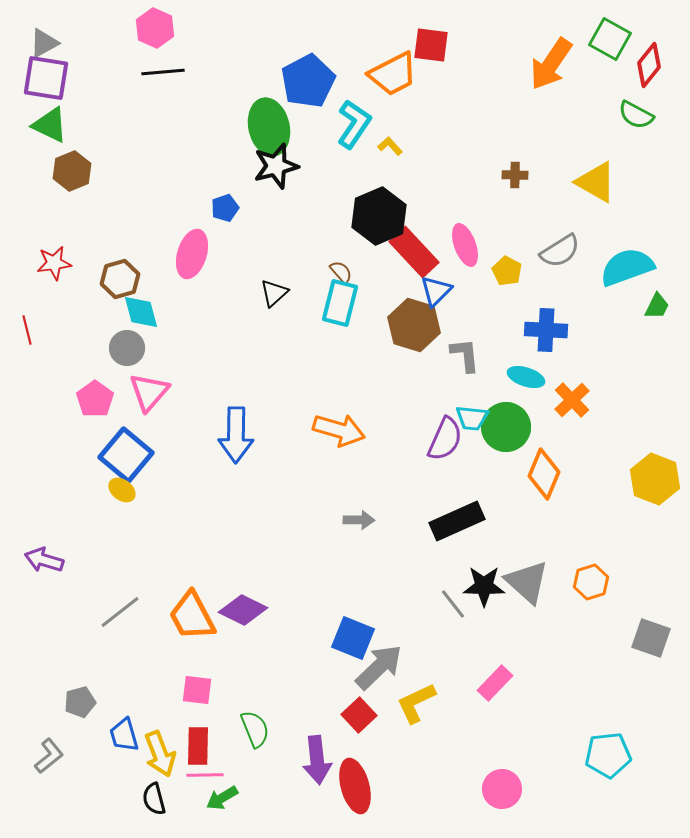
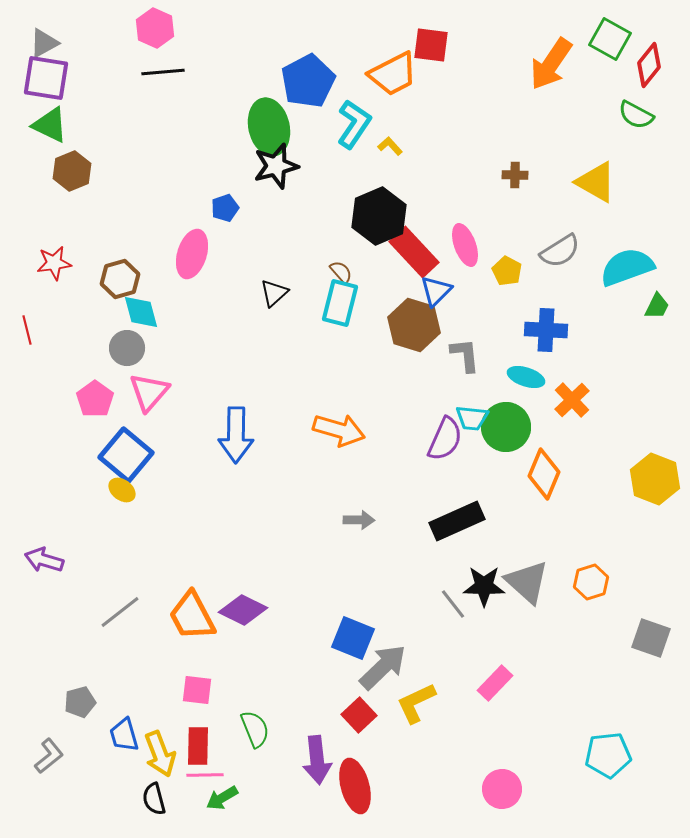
gray arrow at (379, 667): moved 4 px right
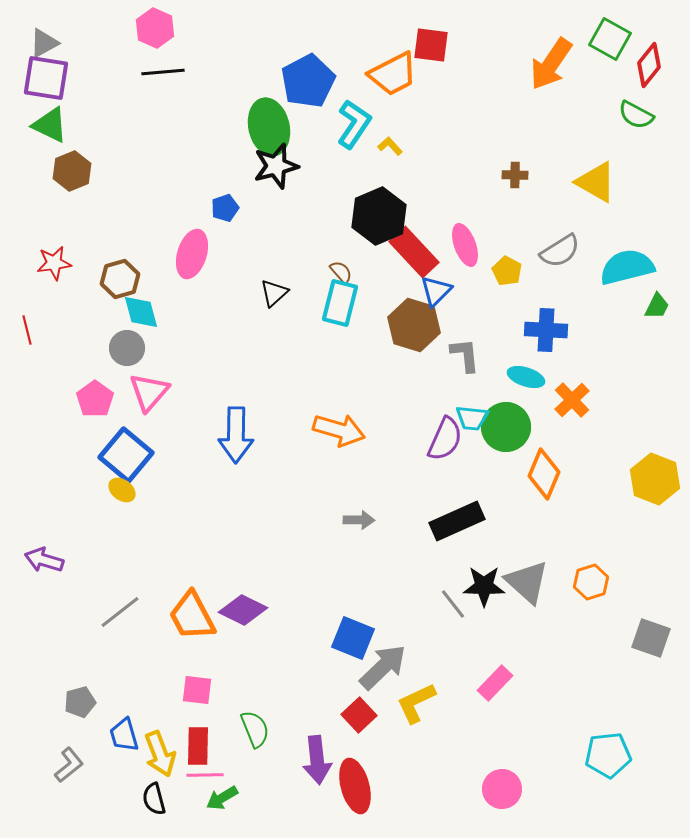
cyan semicircle at (627, 267): rotated 6 degrees clockwise
gray L-shape at (49, 756): moved 20 px right, 9 px down
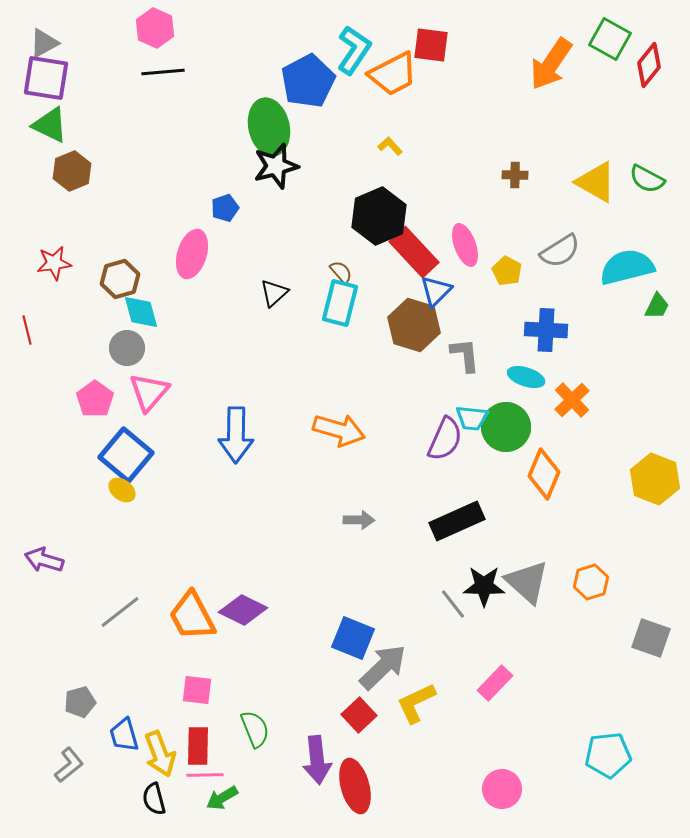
green semicircle at (636, 115): moved 11 px right, 64 px down
cyan L-shape at (354, 124): moved 74 px up
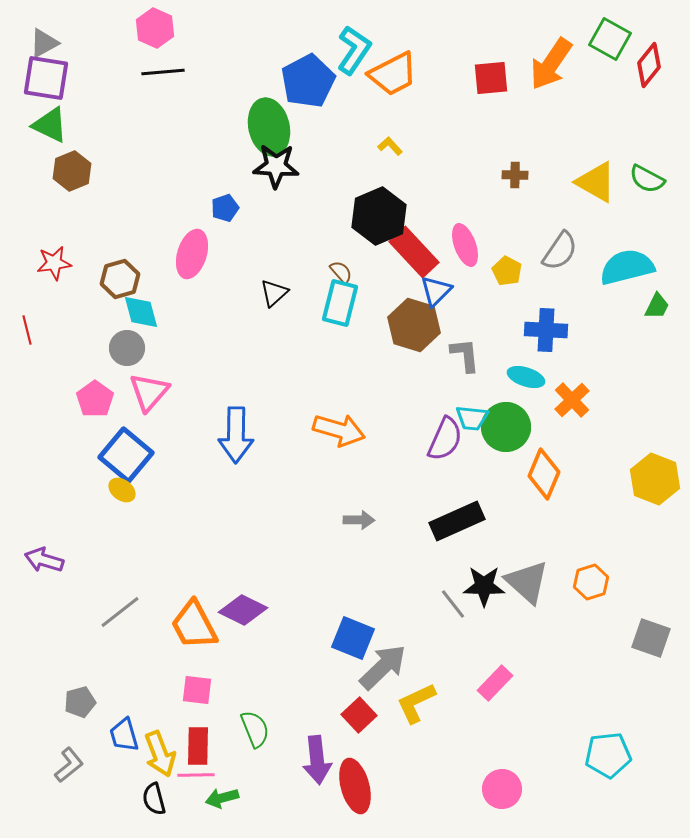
red square at (431, 45): moved 60 px right, 33 px down; rotated 12 degrees counterclockwise
black star at (276, 166): rotated 18 degrees clockwise
gray semicircle at (560, 251): rotated 24 degrees counterclockwise
orange trapezoid at (192, 616): moved 2 px right, 9 px down
pink line at (205, 775): moved 9 px left
green arrow at (222, 798): rotated 16 degrees clockwise
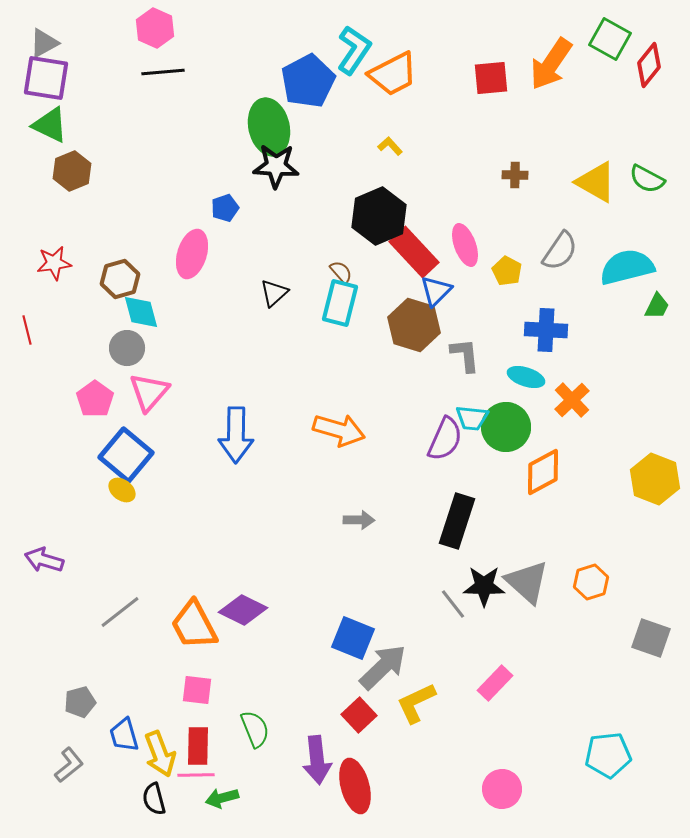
orange diamond at (544, 474): moved 1 px left, 2 px up; rotated 39 degrees clockwise
black rectangle at (457, 521): rotated 48 degrees counterclockwise
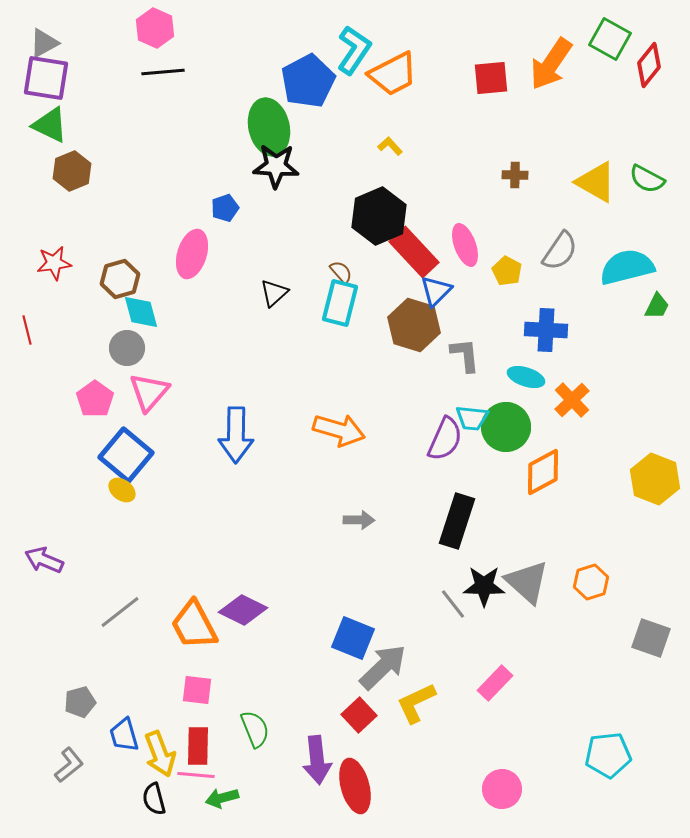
purple arrow at (44, 560): rotated 6 degrees clockwise
pink line at (196, 775): rotated 6 degrees clockwise
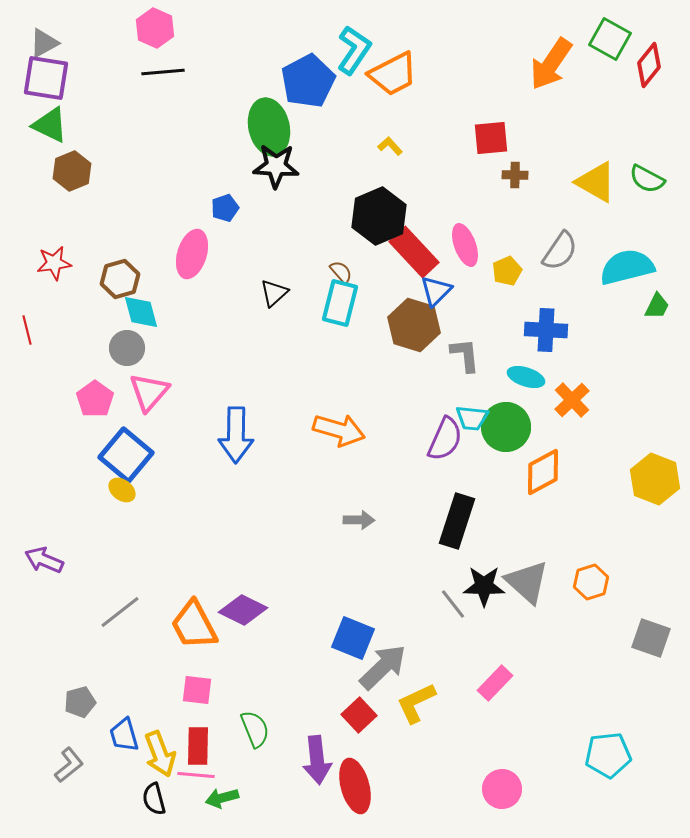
red square at (491, 78): moved 60 px down
yellow pentagon at (507, 271): rotated 20 degrees clockwise
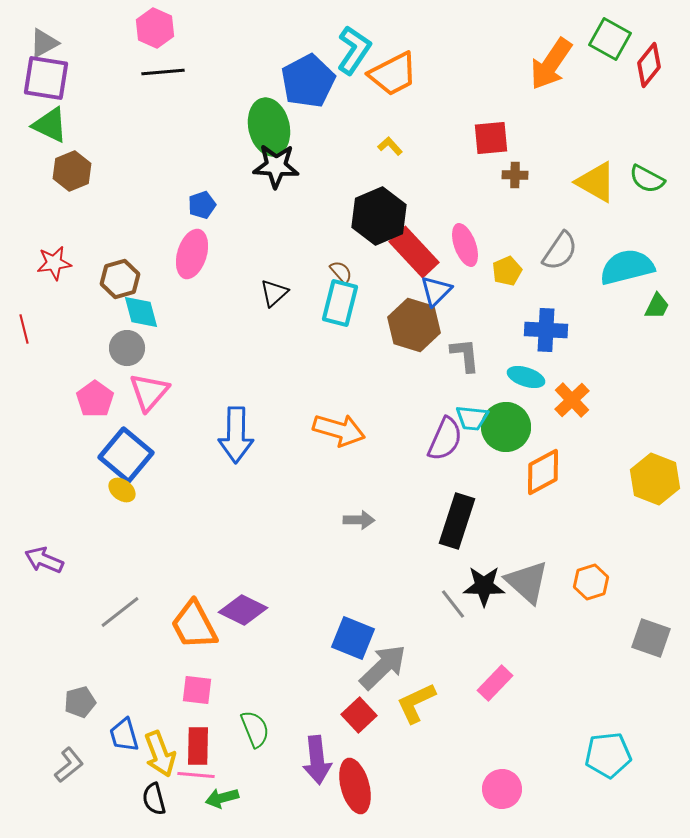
blue pentagon at (225, 208): moved 23 px left, 3 px up
red line at (27, 330): moved 3 px left, 1 px up
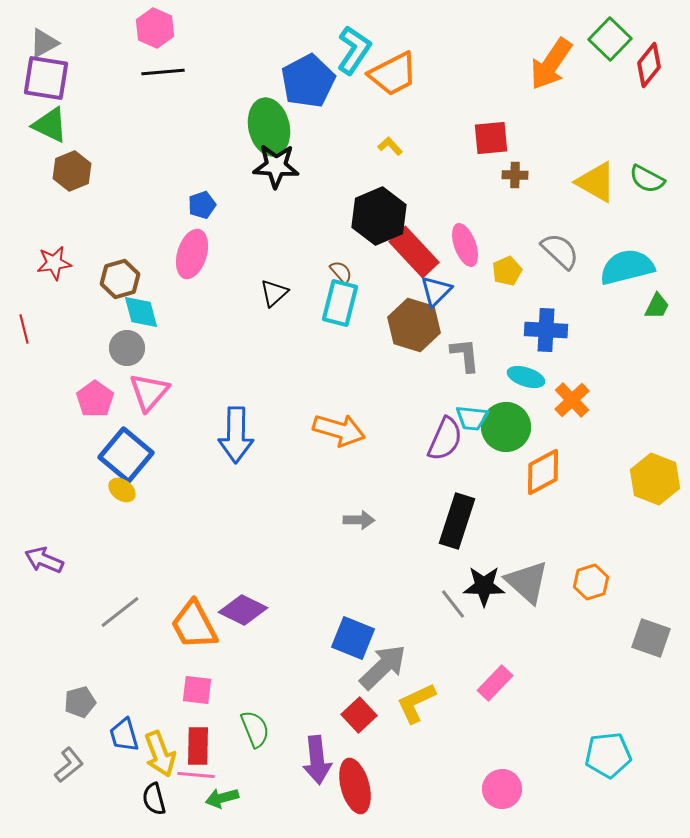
green square at (610, 39): rotated 15 degrees clockwise
gray semicircle at (560, 251): rotated 81 degrees counterclockwise
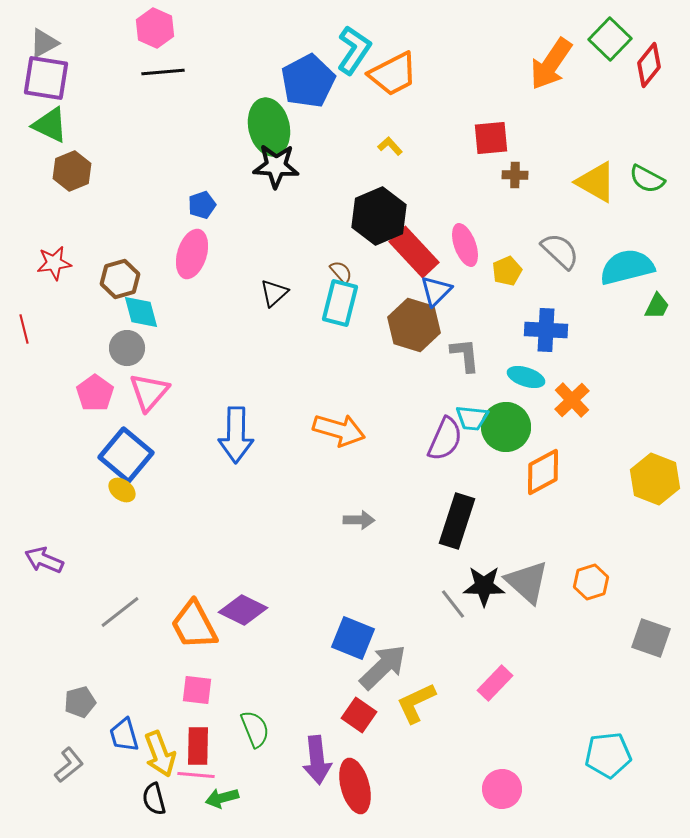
pink pentagon at (95, 399): moved 6 px up
red square at (359, 715): rotated 12 degrees counterclockwise
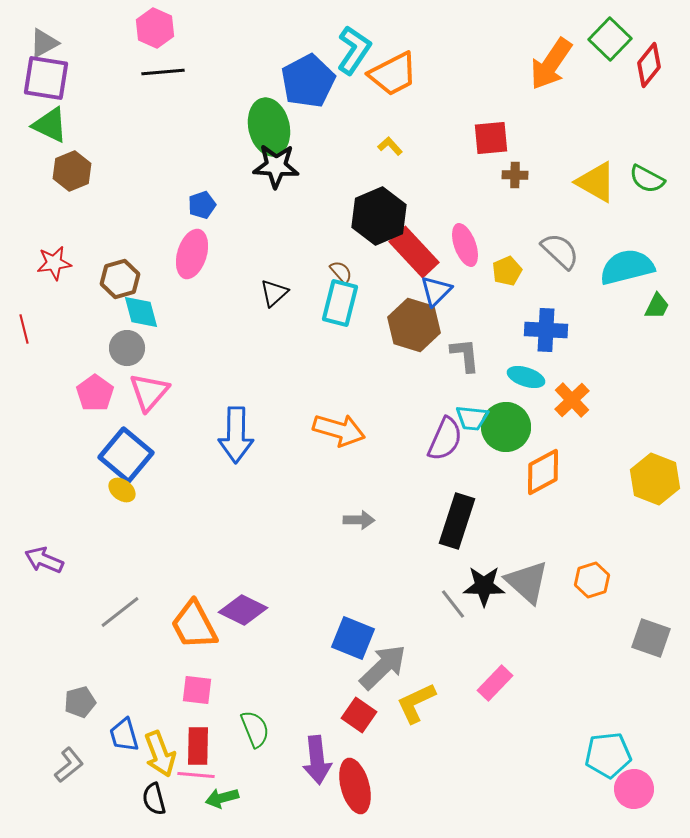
orange hexagon at (591, 582): moved 1 px right, 2 px up
pink circle at (502, 789): moved 132 px right
